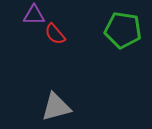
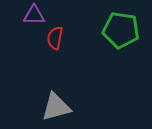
green pentagon: moved 2 px left
red semicircle: moved 4 px down; rotated 50 degrees clockwise
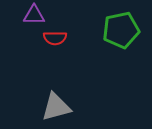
green pentagon: rotated 21 degrees counterclockwise
red semicircle: rotated 100 degrees counterclockwise
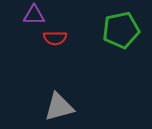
gray triangle: moved 3 px right
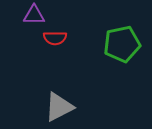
green pentagon: moved 1 px right, 14 px down
gray triangle: rotated 12 degrees counterclockwise
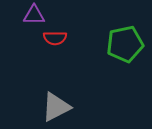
green pentagon: moved 3 px right
gray triangle: moved 3 px left
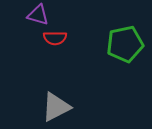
purple triangle: moved 4 px right; rotated 15 degrees clockwise
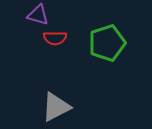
green pentagon: moved 18 px left, 1 px up; rotated 6 degrees counterclockwise
